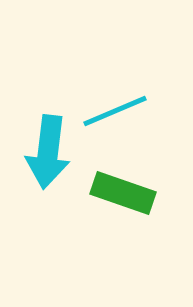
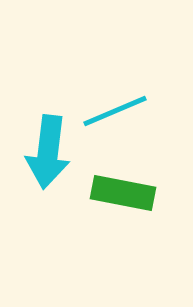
green rectangle: rotated 8 degrees counterclockwise
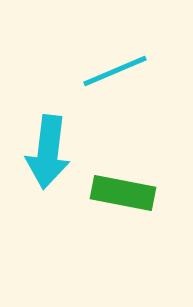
cyan line: moved 40 px up
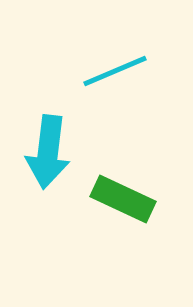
green rectangle: moved 6 px down; rotated 14 degrees clockwise
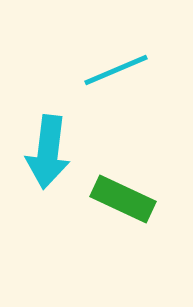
cyan line: moved 1 px right, 1 px up
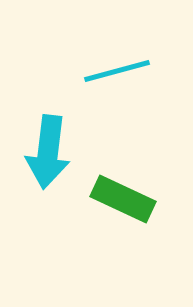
cyan line: moved 1 px right, 1 px down; rotated 8 degrees clockwise
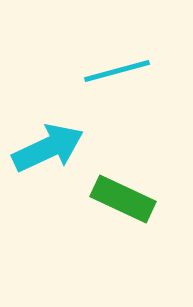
cyan arrow: moved 4 px up; rotated 122 degrees counterclockwise
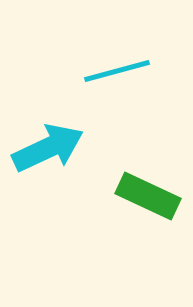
green rectangle: moved 25 px right, 3 px up
